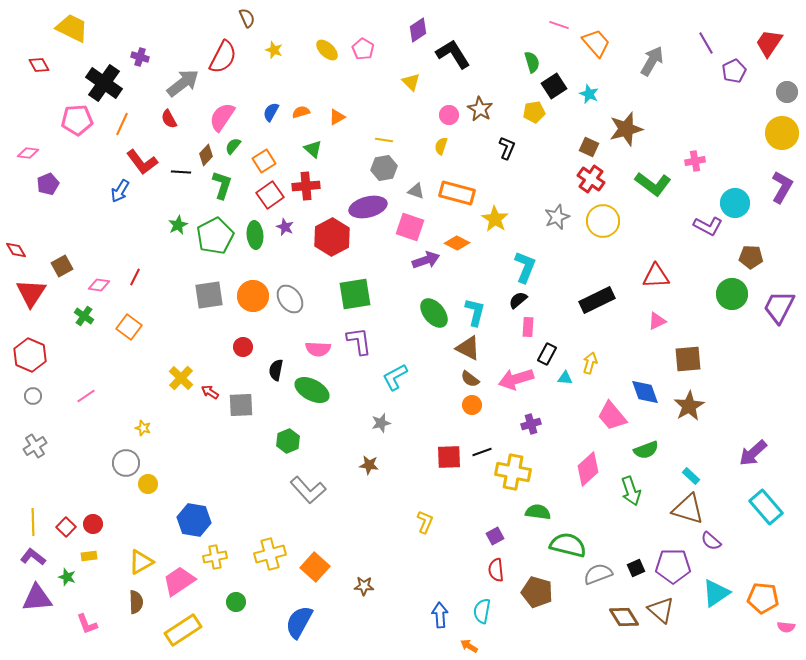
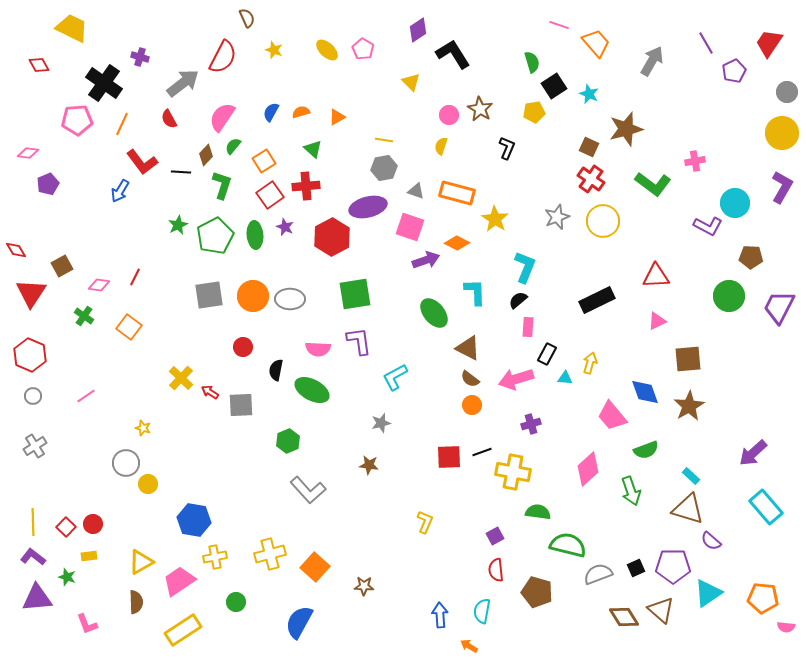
green circle at (732, 294): moved 3 px left, 2 px down
gray ellipse at (290, 299): rotated 52 degrees counterclockwise
cyan L-shape at (475, 312): moved 20 px up; rotated 16 degrees counterclockwise
cyan triangle at (716, 593): moved 8 px left
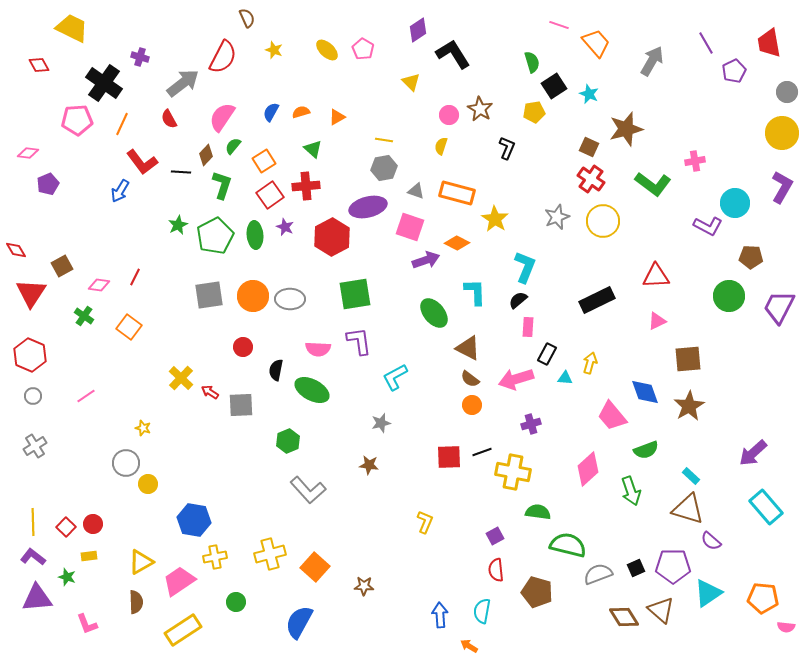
red trapezoid at (769, 43): rotated 44 degrees counterclockwise
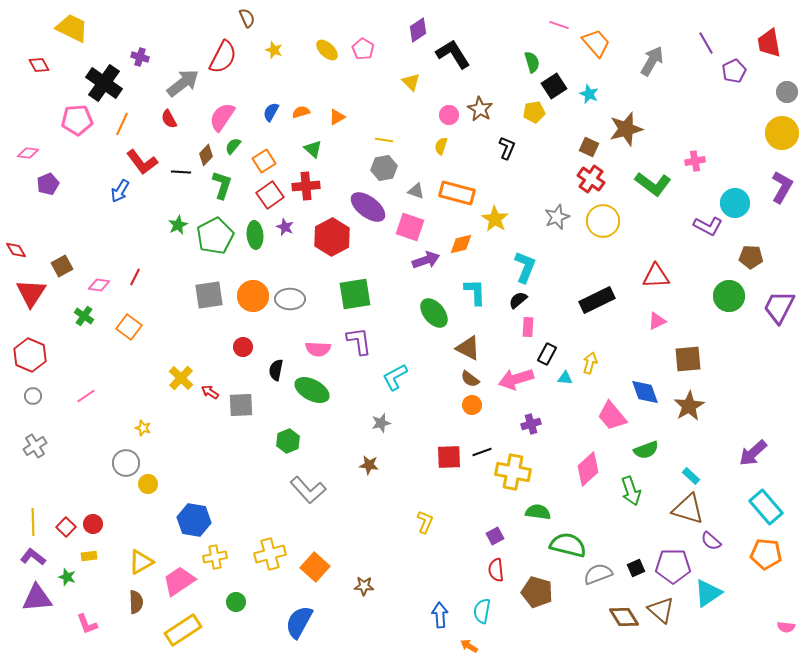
purple ellipse at (368, 207): rotated 51 degrees clockwise
orange diamond at (457, 243): moved 4 px right, 1 px down; rotated 40 degrees counterclockwise
orange pentagon at (763, 598): moved 3 px right, 44 px up
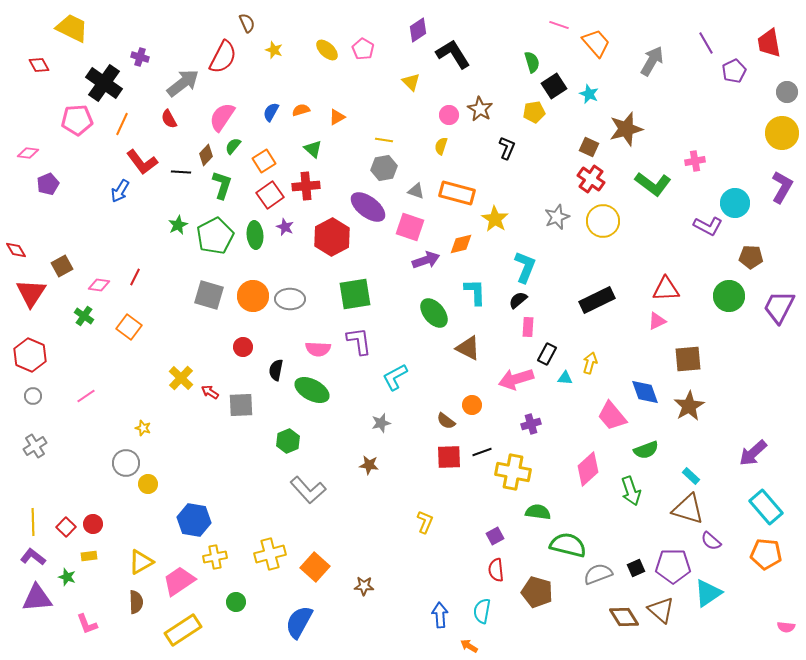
brown semicircle at (247, 18): moved 5 px down
orange semicircle at (301, 112): moved 2 px up
red triangle at (656, 276): moved 10 px right, 13 px down
gray square at (209, 295): rotated 24 degrees clockwise
brown semicircle at (470, 379): moved 24 px left, 42 px down
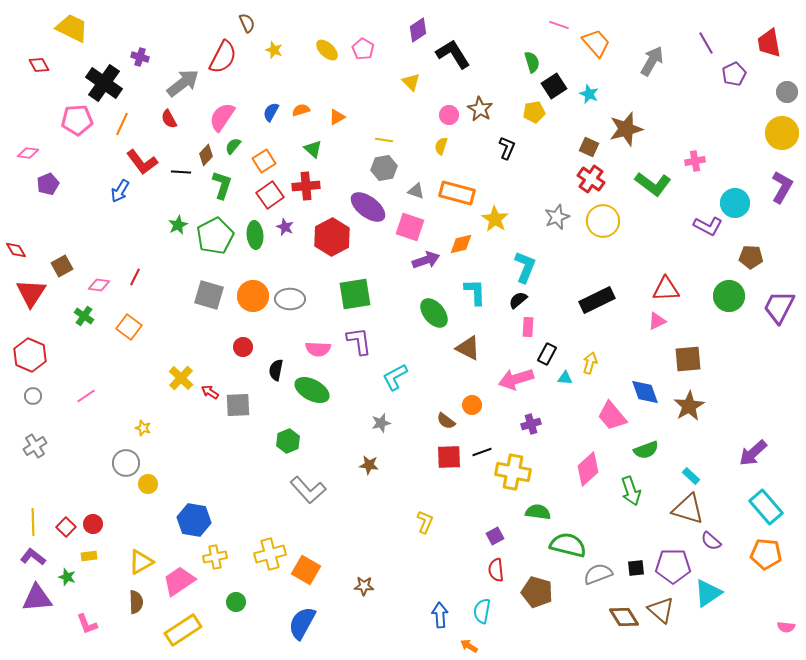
purple pentagon at (734, 71): moved 3 px down
gray square at (241, 405): moved 3 px left
orange square at (315, 567): moved 9 px left, 3 px down; rotated 12 degrees counterclockwise
black square at (636, 568): rotated 18 degrees clockwise
blue semicircle at (299, 622): moved 3 px right, 1 px down
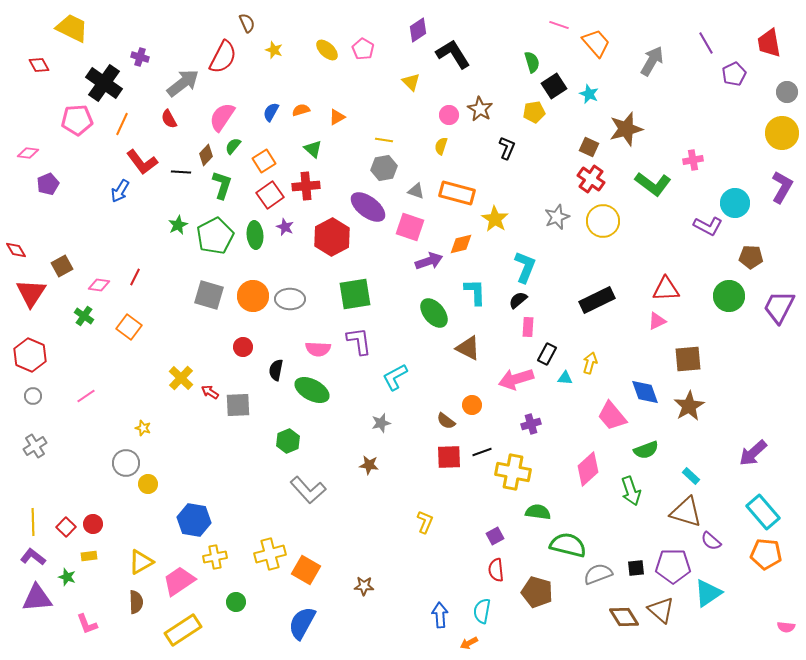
pink cross at (695, 161): moved 2 px left, 1 px up
purple arrow at (426, 260): moved 3 px right, 1 px down
cyan rectangle at (766, 507): moved 3 px left, 5 px down
brown triangle at (688, 509): moved 2 px left, 3 px down
orange arrow at (469, 646): moved 3 px up; rotated 60 degrees counterclockwise
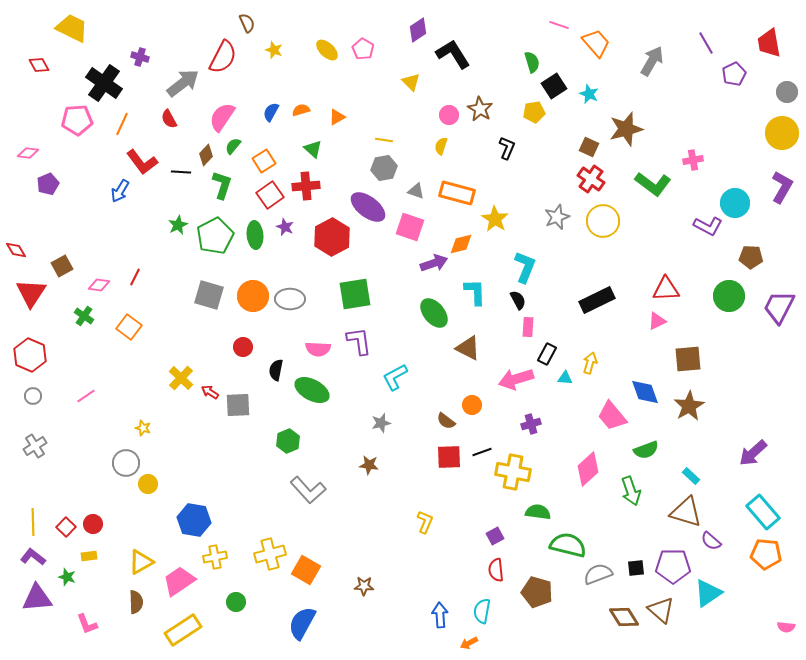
purple arrow at (429, 261): moved 5 px right, 2 px down
black semicircle at (518, 300): rotated 102 degrees clockwise
